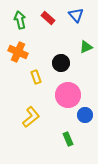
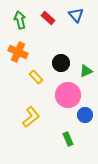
green triangle: moved 24 px down
yellow rectangle: rotated 24 degrees counterclockwise
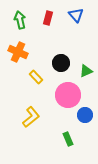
red rectangle: rotated 64 degrees clockwise
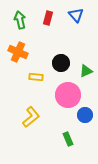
yellow rectangle: rotated 40 degrees counterclockwise
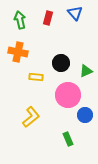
blue triangle: moved 1 px left, 2 px up
orange cross: rotated 12 degrees counterclockwise
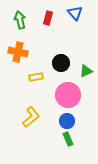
yellow rectangle: rotated 16 degrees counterclockwise
blue circle: moved 18 px left, 6 px down
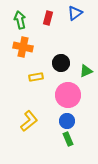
blue triangle: rotated 35 degrees clockwise
orange cross: moved 5 px right, 5 px up
yellow L-shape: moved 2 px left, 4 px down
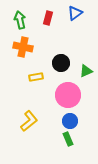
blue circle: moved 3 px right
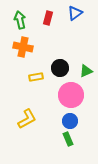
black circle: moved 1 px left, 5 px down
pink circle: moved 3 px right
yellow L-shape: moved 2 px left, 2 px up; rotated 10 degrees clockwise
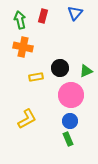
blue triangle: rotated 14 degrees counterclockwise
red rectangle: moved 5 px left, 2 px up
